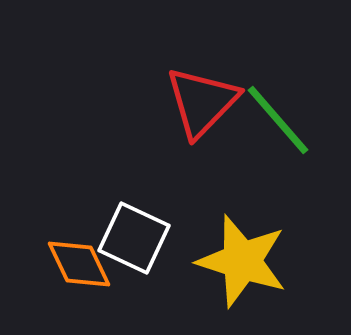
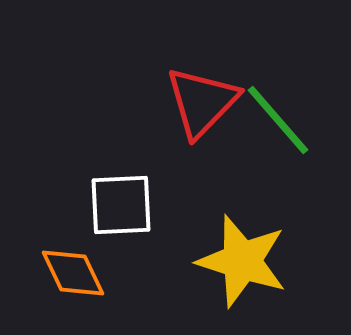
white square: moved 13 px left, 33 px up; rotated 28 degrees counterclockwise
orange diamond: moved 6 px left, 9 px down
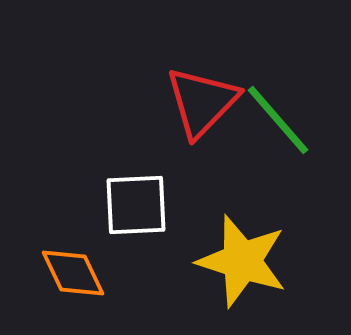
white square: moved 15 px right
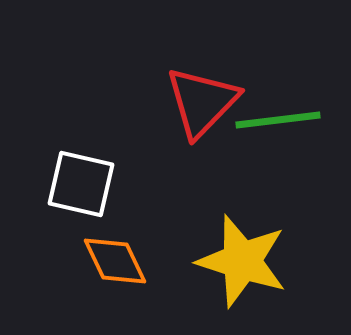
green line: rotated 56 degrees counterclockwise
white square: moved 55 px left, 21 px up; rotated 16 degrees clockwise
orange diamond: moved 42 px right, 12 px up
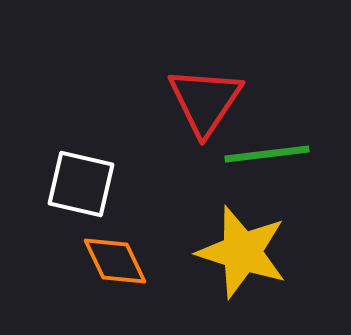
red triangle: moved 3 px right, 1 px up; rotated 10 degrees counterclockwise
green line: moved 11 px left, 34 px down
yellow star: moved 9 px up
